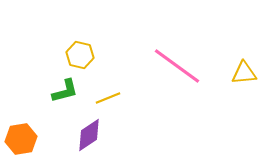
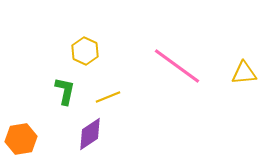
yellow hexagon: moved 5 px right, 4 px up; rotated 12 degrees clockwise
green L-shape: rotated 64 degrees counterclockwise
yellow line: moved 1 px up
purple diamond: moved 1 px right, 1 px up
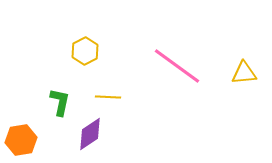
yellow hexagon: rotated 8 degrees clockwise
green L-shape: moved 5 px left, 11 px down
yellow line: rotated 25 degrees clockwise
orange hexagon: moved 1 px down
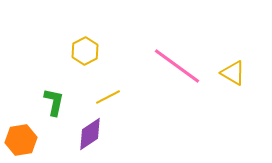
yellow triangle: moved 11 px left; rotated 36 degrees clockwise
yellow line: rotated 30 degrees counterclockwise
green L-shape: moved 6 px left
